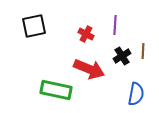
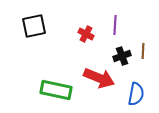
black cross: rotated 12 degrees clockwise
red arrow: moved 10 px right, 9 px down
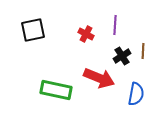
black square: moved 1 px left, 4 px down
black cross: rotated 12 degrees counterclockwise
